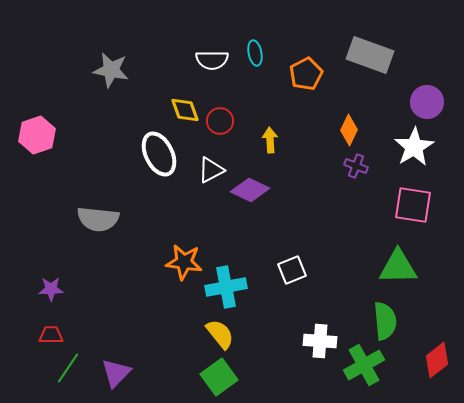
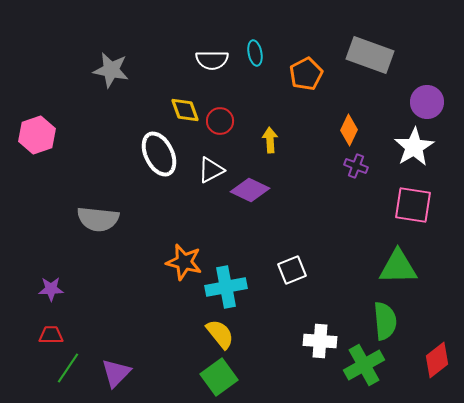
orange star: rotated 6 degrees clockwise
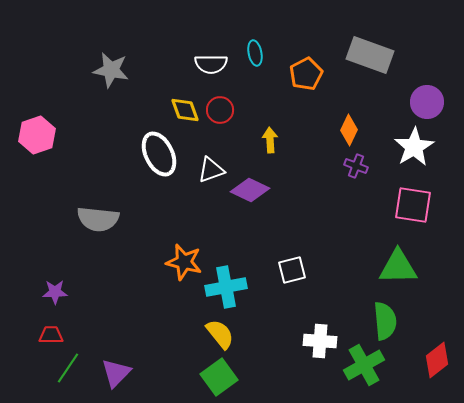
white semicircle: moved 1 px left, 4 px down
red circle: moved 11 px up
white triangle: rotated 8 degrees clockwise
white square: rotated 8 degrees clockwise
purple star: moved 4 px right, 3 px down
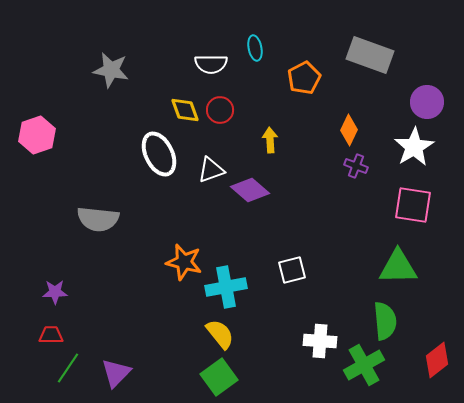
cyan ellipse: moved 5 px up
orange pentagon: moved 2 px left, 4 px down
purple diamond: rotated 15 degrees clockwise
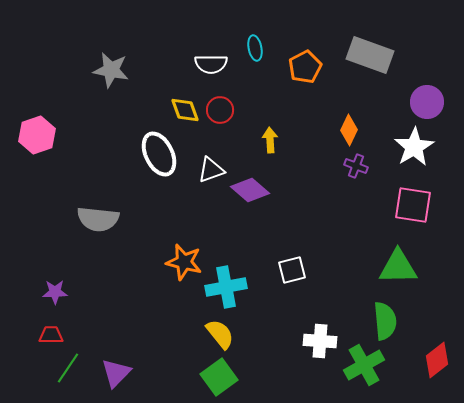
orange pentagon: moved 1 px right, 11 px up
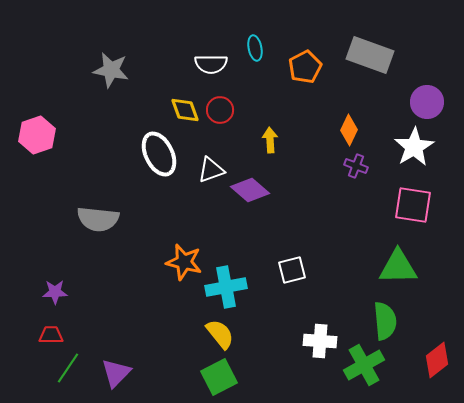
green square: rotated 9 degrees clockwise
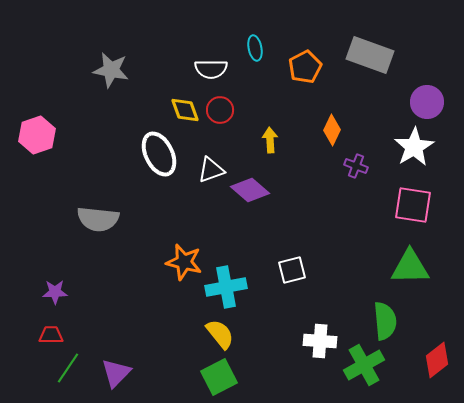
white semicircle: moved 5 px down
orange diamond: moved 17 px left
green triangle: moved 12 px right
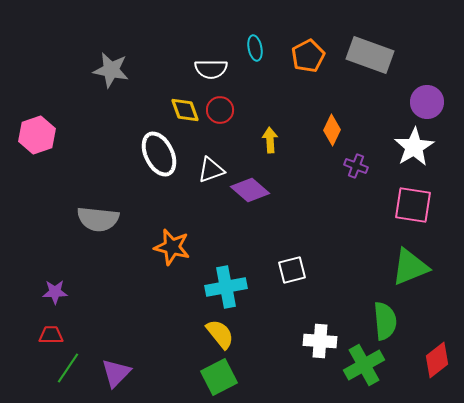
orange pentagon: moved 3 px right, 11 px up
orange star: moved 12 px left, 15 px up
green triangle: rotated 21 degrees counterclockwise
